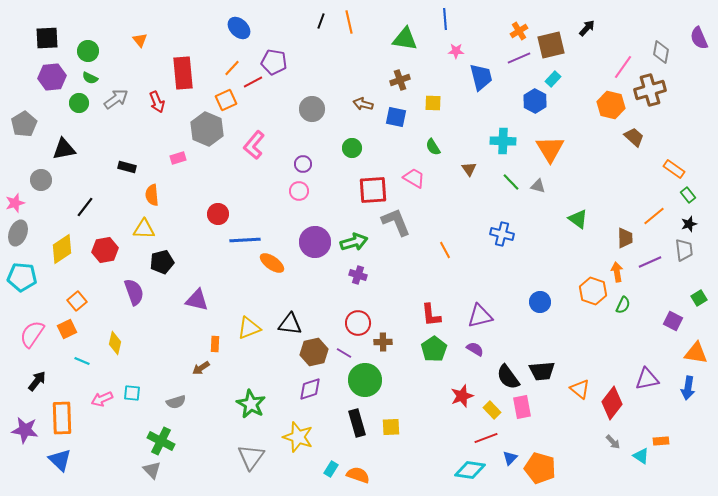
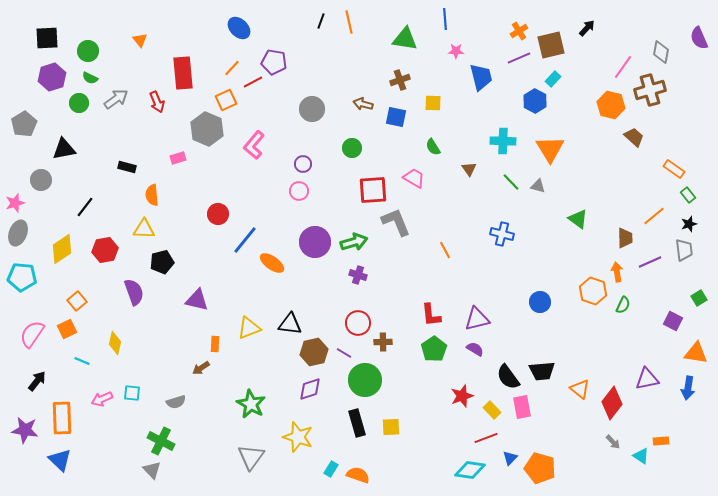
purple hexagon at (52, 77): rotated 12 degrees counterclockwise
blue line at (245, 240): rotated 48 degrees counterclockwise
purple triangle at (480, 316): moved 3 px left, 3 px down
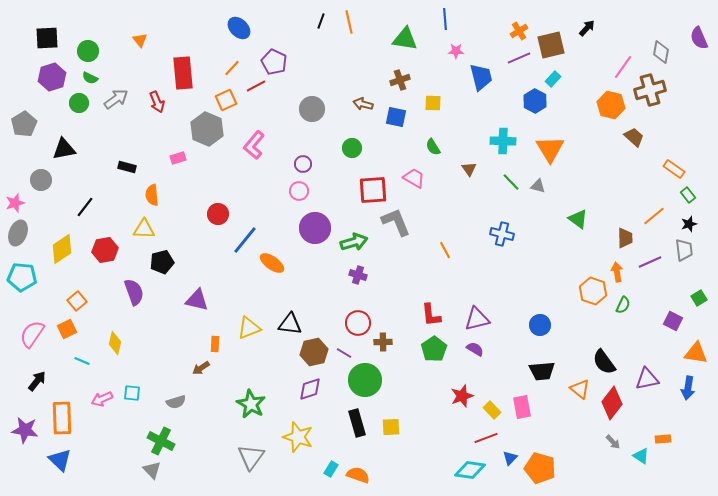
purple pentagon at (274, 62): rotated 15 degrees clockwise
red line at (253, 82): moved 3 px right, 4 px down
purple circle at (315, 242): moved 14 px up
blue circle at (540, 302): moved 23 px down
black semicircle at (508, 377): moved 96 px right, 15 px up
orange rectangle at (661, 441): moved 2 px right, 2 px up
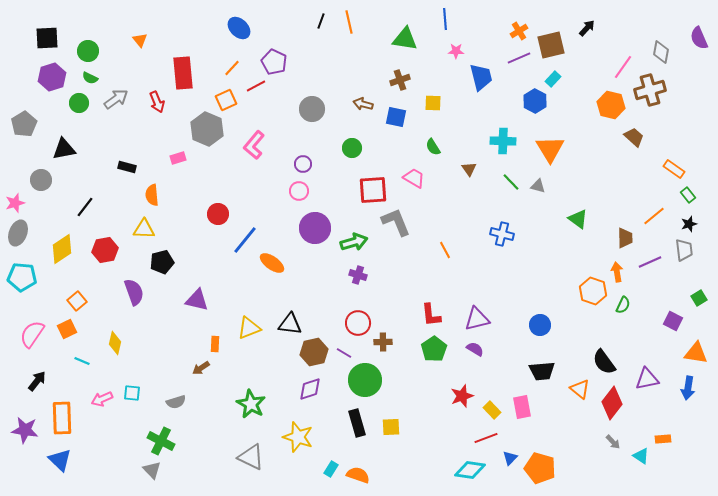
gray triangle at (251, 457): rotated 40 degrees counterclockwise
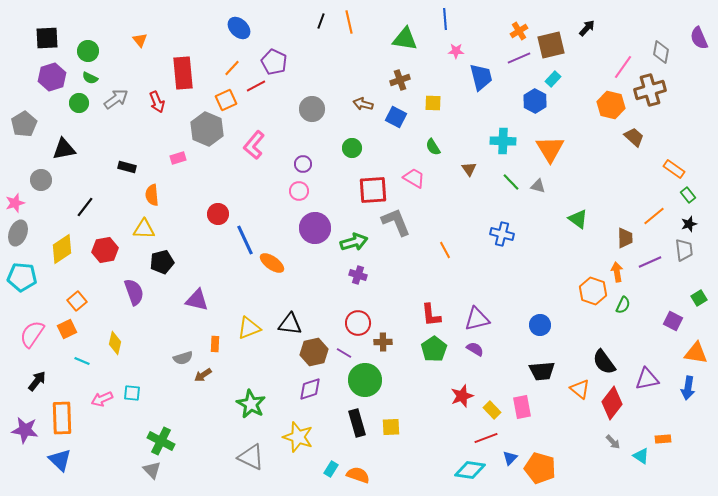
blue square at (396, 117): rotated 15 degrees clockwise
blue line at (245, 240): rotated 64 degrees counterclockwise
brown arrow at (201, 368): moved 2 px right, 7 px down
gray semicircle at (176, 402): moved 7 px right, 44 px up
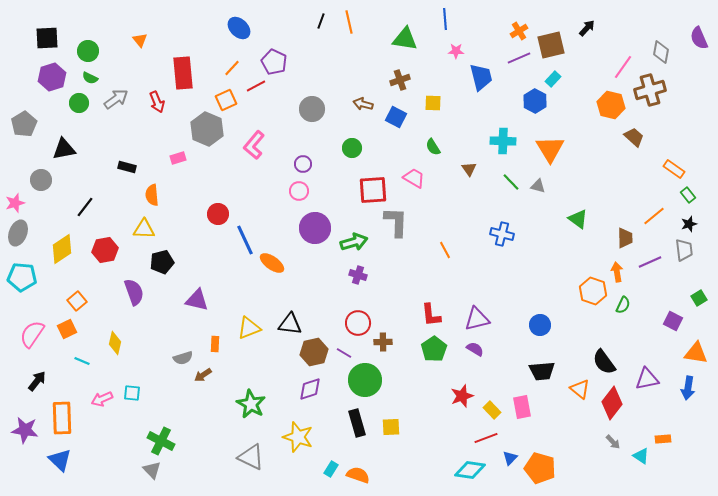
gray L-shape at (396, 222): rotated 24 degrees clockwise
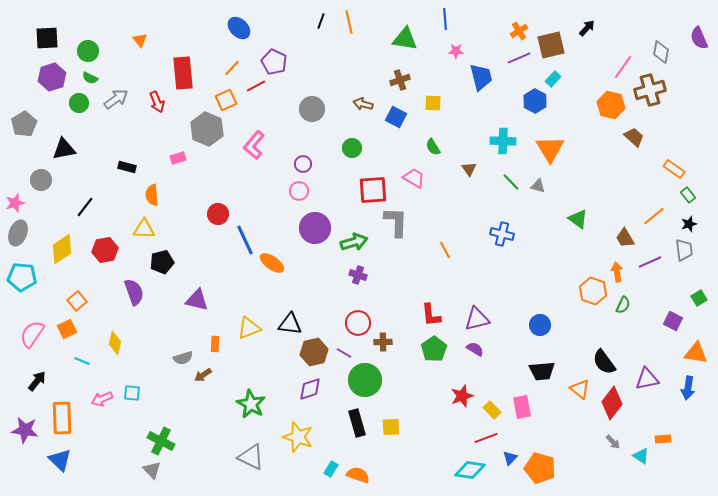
brown trapezoid at (625, 238): rotated 150 degrees clockwise
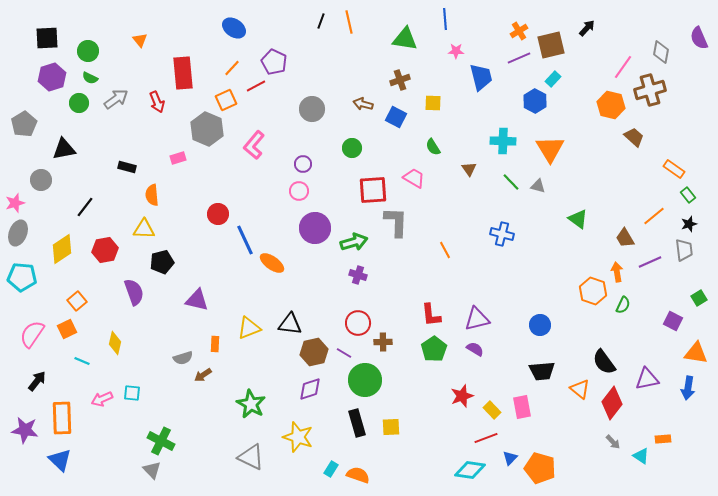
blue ellipse at (239, 28): moved 5 px left; rotated 10 degrees counterclockwise
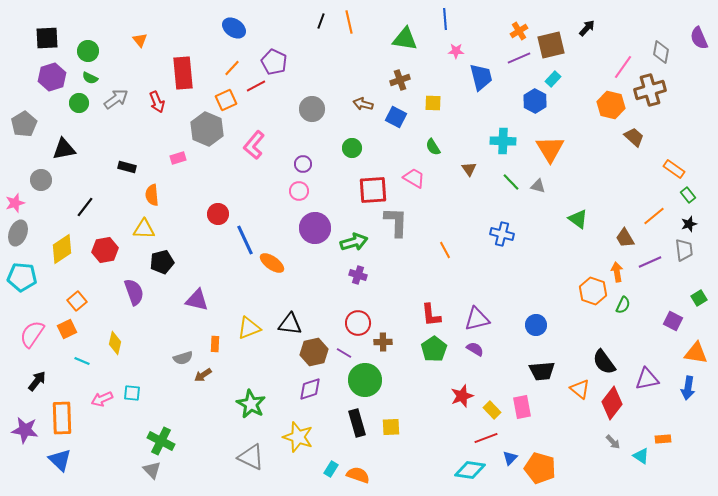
blue circle at (540, 325): moved 4 px left
